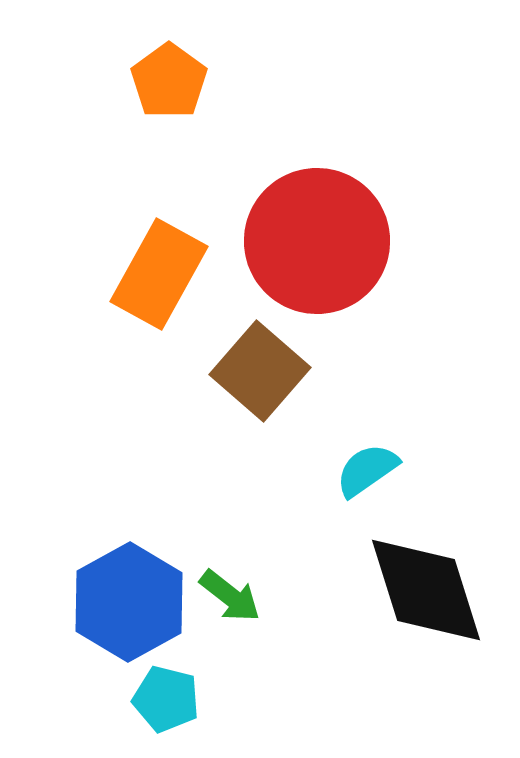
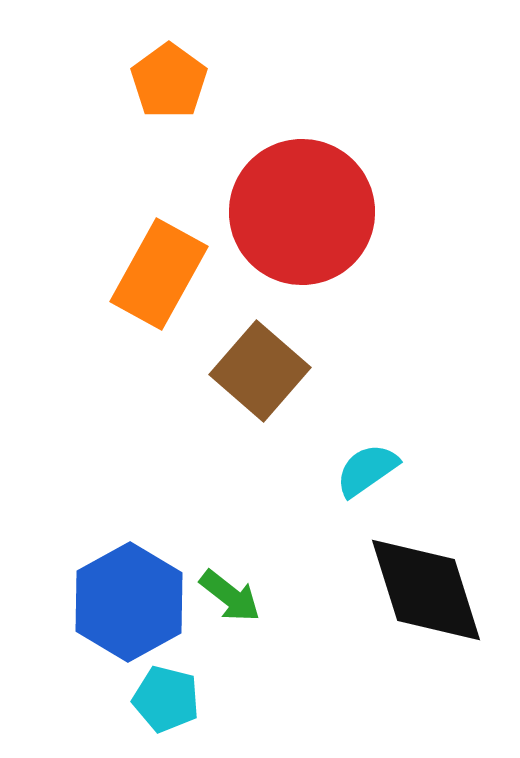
red circle: moved 15 px left, 29 px up
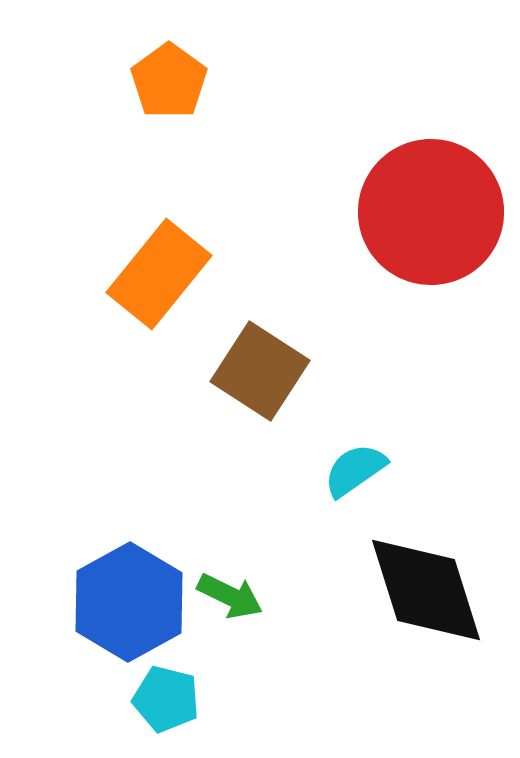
red circle: moved 129 px right
orange rectangle: rotated 10 degrees clockwise
brown square: rotated 8 degrees counterclockwise
cyan semicircle: moved 12 px left
green arrow: rotated 12 degrees counterclockwise
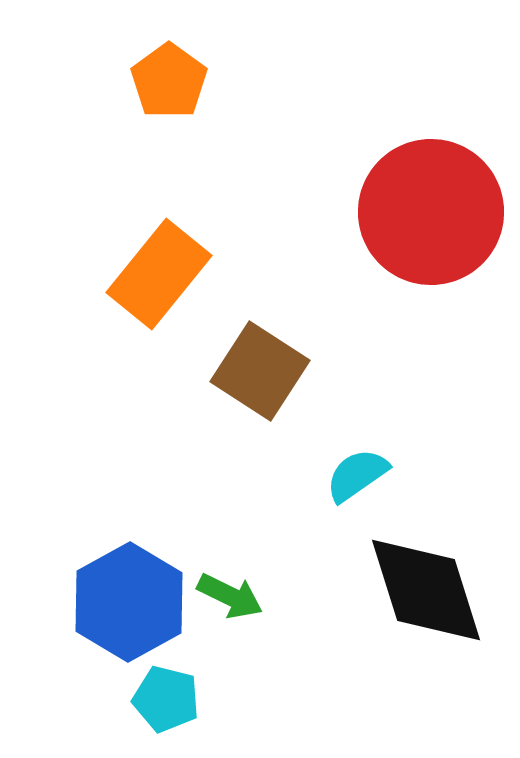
cyan semicircle: moved 2 px right, 5 px down
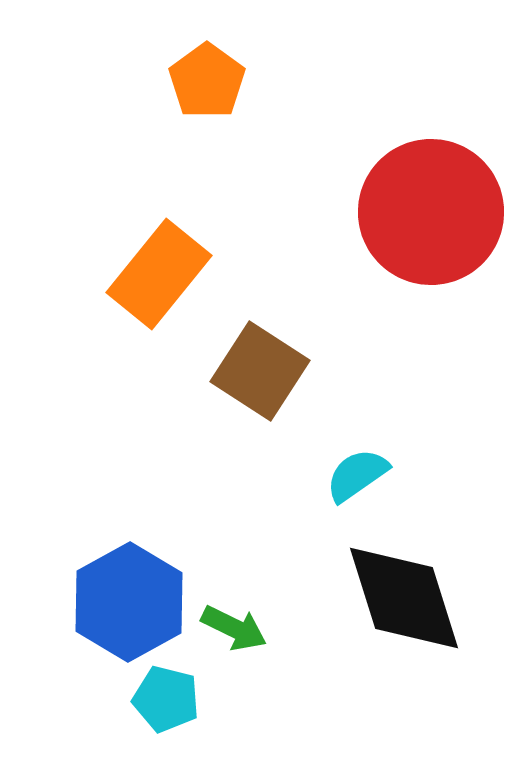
orange pentagon: moved 38 px right
black diamond: moved 22 px left, 8 px down
green arrow: moved 4 px right, 32 px down
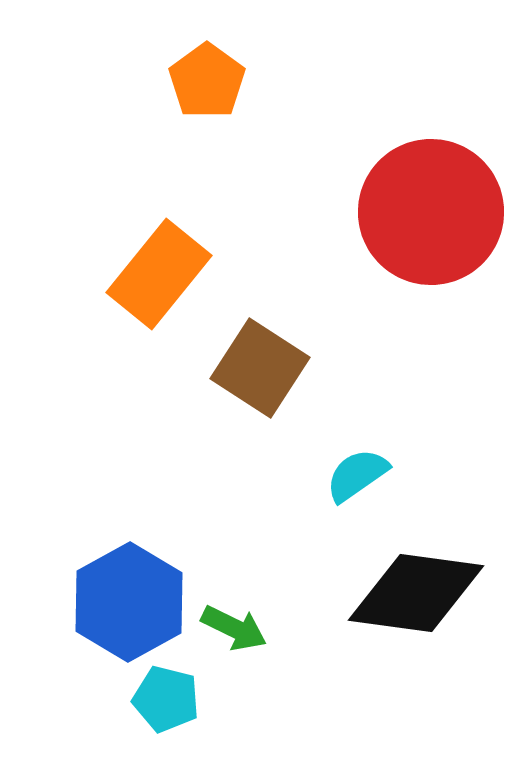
brown square: moved 3 px up
black diamond: moved 12 px right, 5 px up; rotated 65 degrees counterclockwise
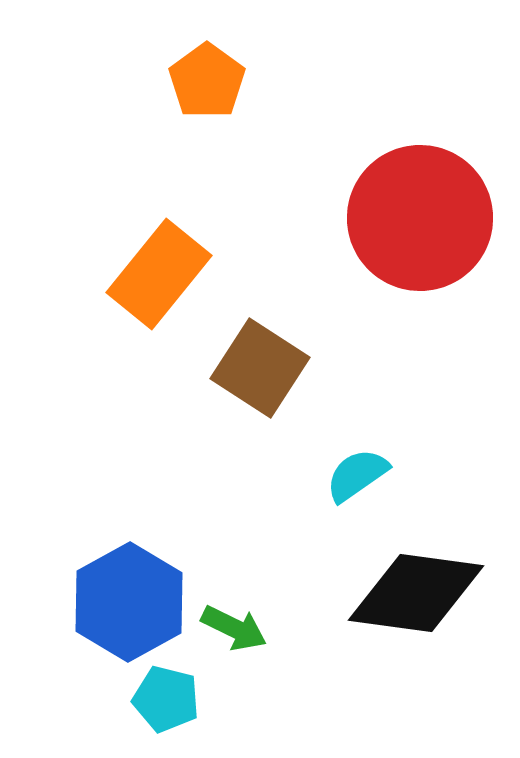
red circle: moved 11 px left, 6 px down
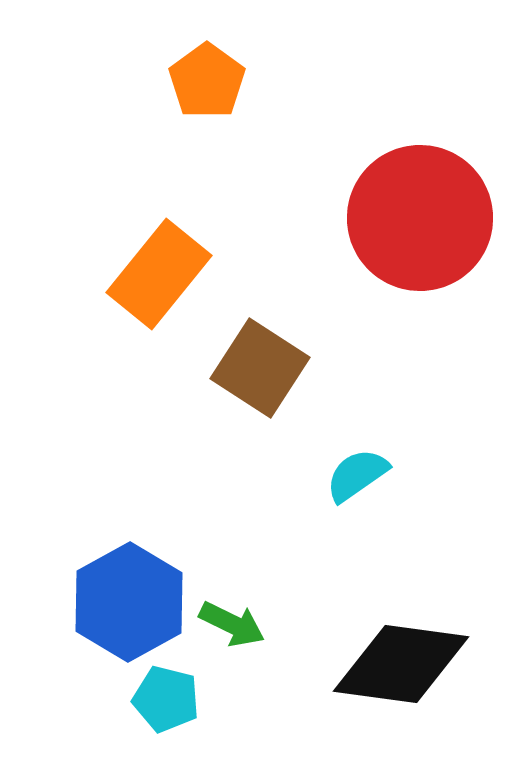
black diamond: moved 15 px left, 71 px down
green arrow: moved 2 px left, 4 px up
